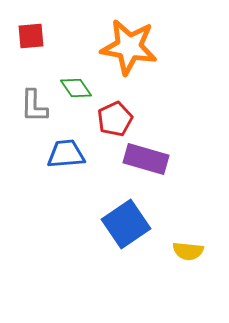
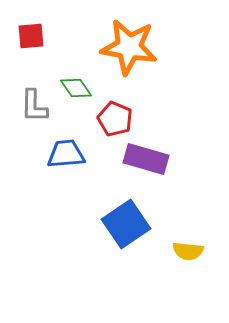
red pentagon: rotated 24 degrees counterclockwise
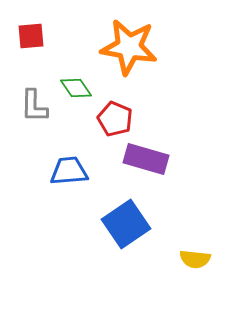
blue trapezoid: moved 3 px right, 17 px down
yellow semicircle: moved 7 px right, 8 px down
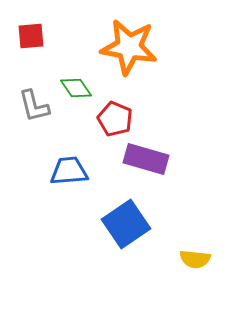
gray L-shape: rotated 15 degrees counterclockwise
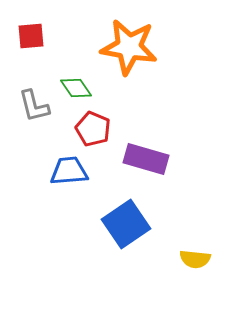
red pentagon: moved 22 px left, 10 px down
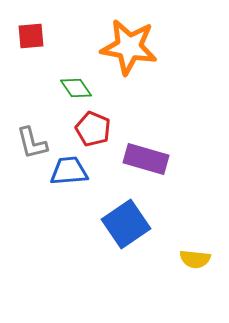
gray L-shape: moved 2 px left, 37 px down
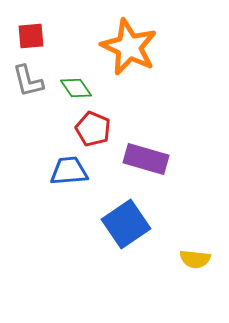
orange star: rotated 16 degrees clockwise
gray L-shape: moved 4 px left, 62 px up
